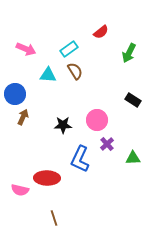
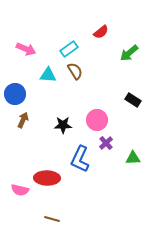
green arrow: rotated 24 degrees clockwise
brown arrow: moved 3 px down
purple cross: moved 1 px left, 1 px up
brown line: moved 2 px left, 1 px down; rotated 56 degrees counterclockwise
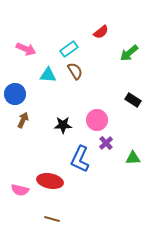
red ellipse: moved 3 px right, 3 px down; rotated 10 degrees clockwise
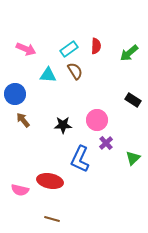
red semicircle: moved 5 px left, 14 px down; rotated 49 degrees counterclockwise
brown arrow: rotated 63 degrees counterclockwise
green triangle: rotated 42 degrees counterclockwise
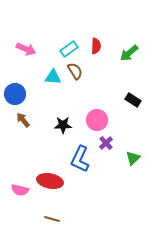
cyan triangle: moved 5 px right, 2 px down
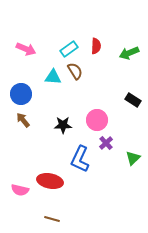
green arrow: rotated 18 degrees clockwise
blue circle: moved 6 px right
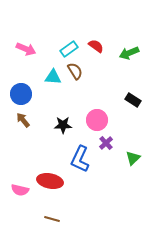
red semicircle: rotated 56 degrees counterclockwise
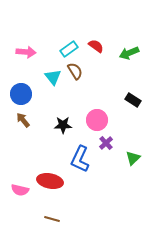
pink arrow: moved 3 px down; rotated 18 degrees counterclockwise
cyan triangle: rotated 48 degrees clockwise
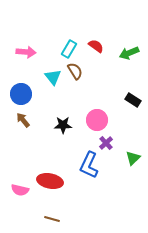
cyan rectangle: rotated 24 degrees counterclockwise
blue L-shape: moved 9 px right, 6 px down
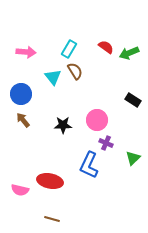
red semicircle: moved 10 px right, 1 px down
purple cross: rotated 24 degrees counterclockwise
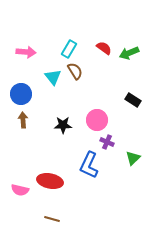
red semicircle: moved 2 px left, 1 px down
brown arrow: rotated 35 degrees clockwise
purple cross: moved 1 px right, 1 px up
